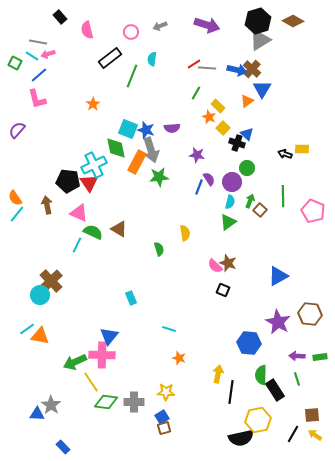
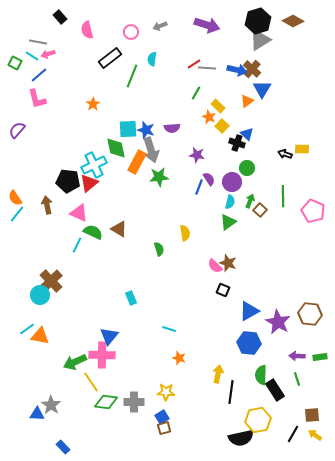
yellow square at (223, 128): moved 1 px left, 2 px up
cyan square at (128, 129): rotated 24 degrees counterclockwise
red triangle at (89, 183): rotated 24 degrees clockwise
blue triangle at (278, 276): moved 29 px left, 35 px down
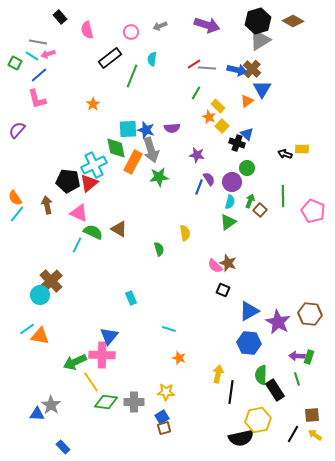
orange rectangle at (137, 162): moved 4 px left
green rectangle at (320, 357): moved 11 px left; rotated 64 degrees counterclockwise
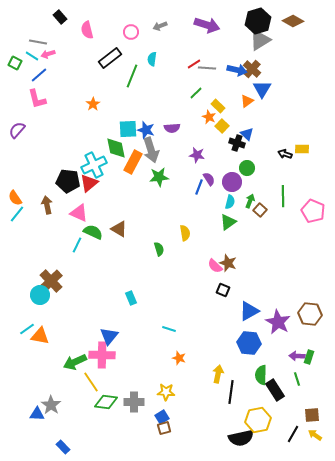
green line at (196, 93): rotated 16 degrees clockwise
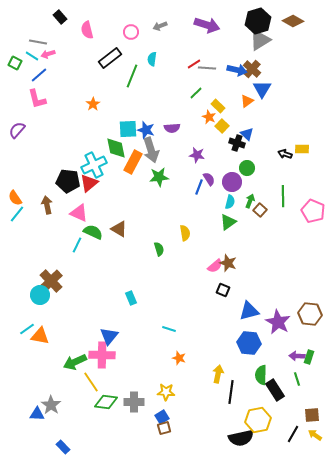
pink semicircle at (215, 266): rotated 84 degrees counterclockwise
blue triangle at (249, 311): rotated 15 degrees clockwise
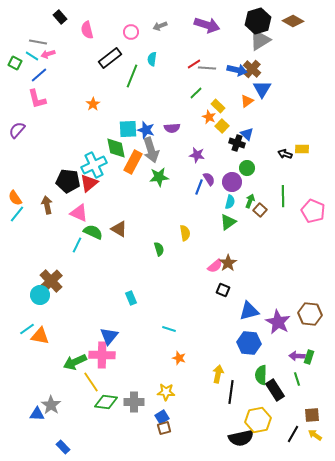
brown star at (228, 263): rotated 18 degrees clockwise
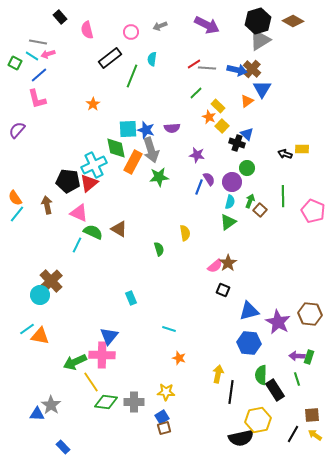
purple arrow at (207, 25): rotated 10 degrees clockwise
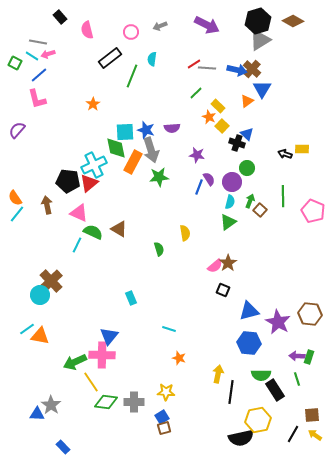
cyan square at (128, 129): moved 3 px left, 3 px down
green semicircle at (261, 375): rotated 90 degrees counterclockwise
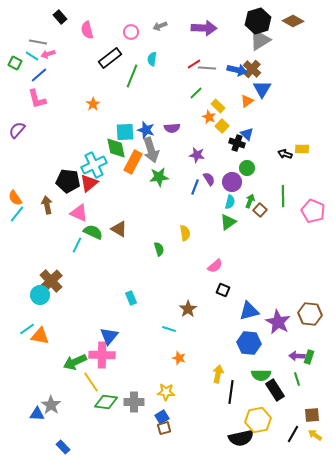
purple arrow at (207, 25): moved 3 px left, 3 px down; rotated 25 degrees counterclockwise
blue line at (199, 187): moved 4 px left
brown star at (228, 263): moved 40 px left, 46 px down
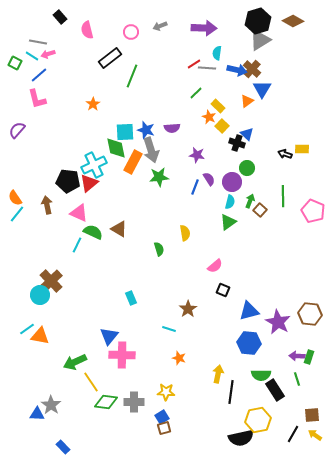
cyan semicircle at (152, 59): moved 65 px right, 6 px up
pink cross at (102, 355): moved 20 px right
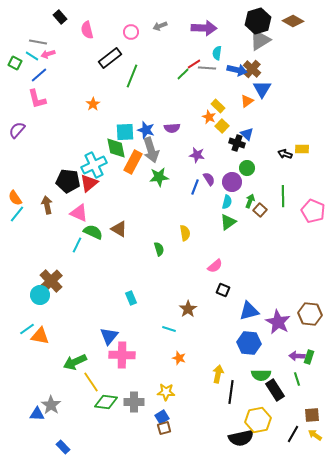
green line at (196, 93): moved 13 px left, 19 px up
cyan semicircle at (230, 202): moved 3 px left
